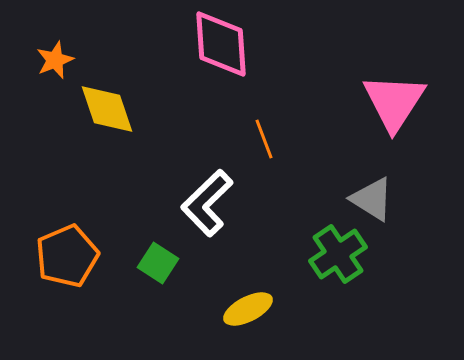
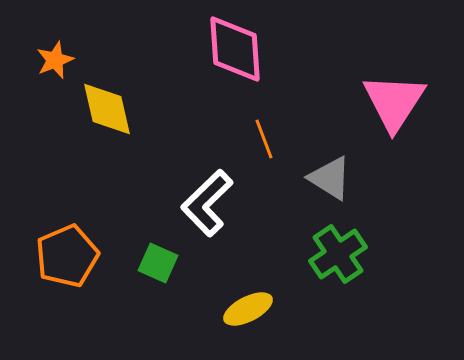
pink diamond: moved 14 px right, 5 px down
yellow diamond: rotated 6 degrees clockwise
gray triangle: moved 42 px left, 21 px up
green square: rotated 9 degrees counterclockwise
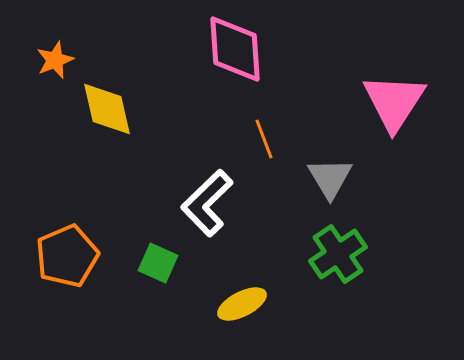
gray triangle: rotated 27 degrees clockwise
yellow ellipse: moved 6 px left, 5 px up
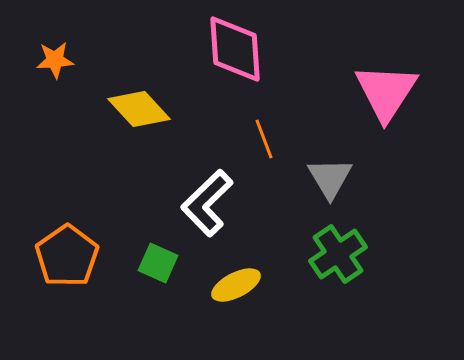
orange star: rotated 18 degrees clockwise
pink triangle: moved 8 px left, 10 px up
yellow diamond: moved 32 px right; rotated 30 degrees counterclockwise
orange pentagon: rotated 12 degrees counterclockwise
yellow ellipse: moved 6 px left, 19 px up
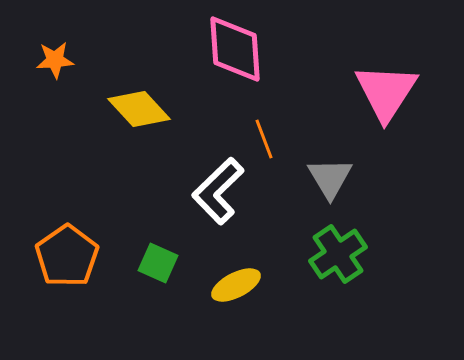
white L-shape: moved 11 px right, 12 px up
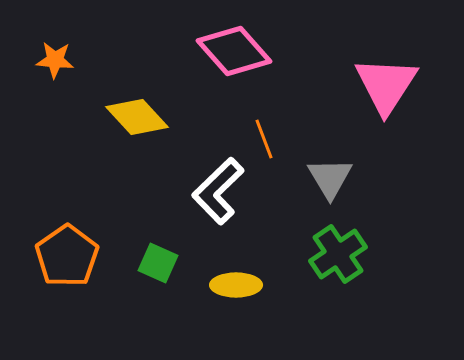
pink diamond: moved 1 px left, 2 px down; rotated 38 degrees counterclockwise
orange star: rotated 9 degrees clockwise
pink triangle: moved 7 px up
yellow diamond: moved 2 px left, 8 px down
yellow ellipse: rotated 27 degrees clockwise
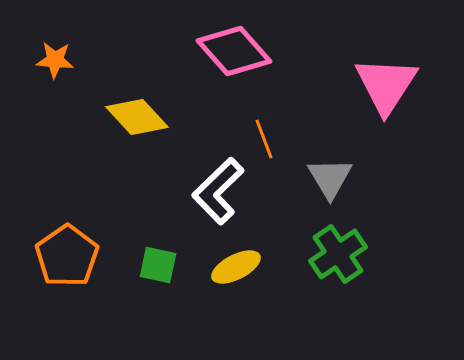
green square: moved 2 px down; rotated 12 degrees counterclockwise
yellow ellipse: moved 18 px up; rotated 27 degrees counterclockwise
